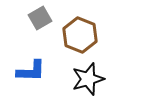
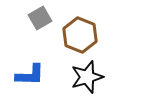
blue L-shape: moved 1 px left, 4 px down
black star: moved 1 px left, 2 px up
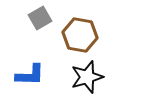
brown hexagon: rotated 12 degrees counterclockwise
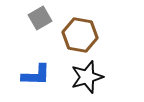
blue L-shape: moved 6 px right
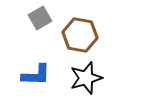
black star: moved 1 px left, 1 px down
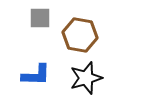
gray square: rotated 30 degrees clockwise
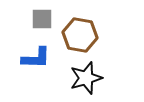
gray square: moved 2 px right, 1 px down
blue L-shape: moved 17 px up
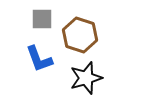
brown hexagon: rotated 8 degrees clockwise
blue L-shape: moved 3 px right, 1 px down; rotated 68 degrees clockwise
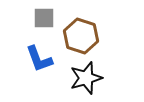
gray square: moved 2 px right, 1 px up
brown hexagon: moved 1 px right, 1 px down
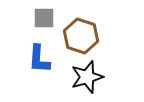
blue L-shape: rotated 24 degrees clockwise
black star: moved 1 px right, 1 px up
